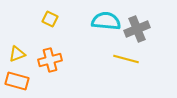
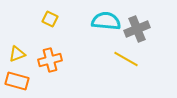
yellow line: rotated 15 degrees clockwise
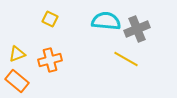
orange rectangle: rotated 25 degrees clockwise
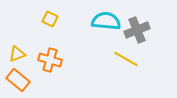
gray cross: moved 1 px down
orange cross: rotated 30 degrees clockwise
orange rectangle: moved 1 px right, 1 px up
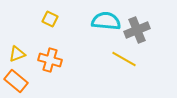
yellow line: moved 2 px left
orange rectangle: moved 2 px left, 1 px down
